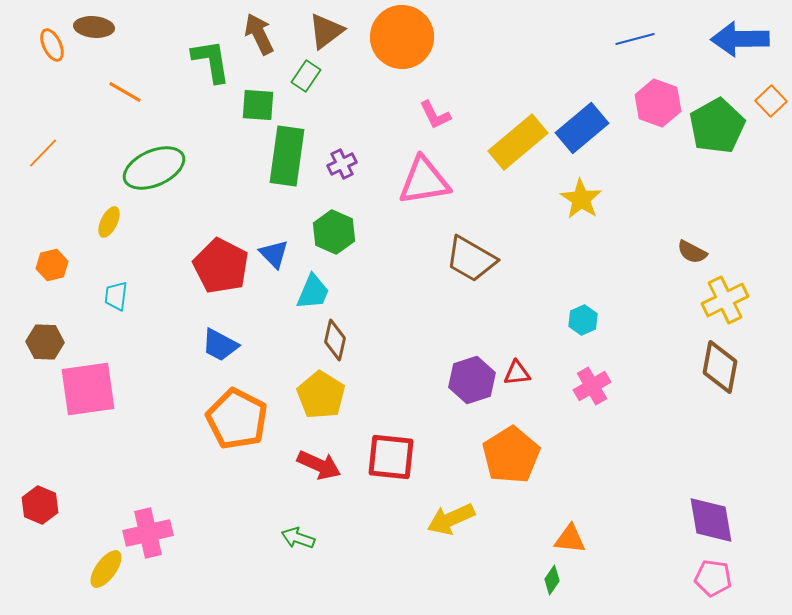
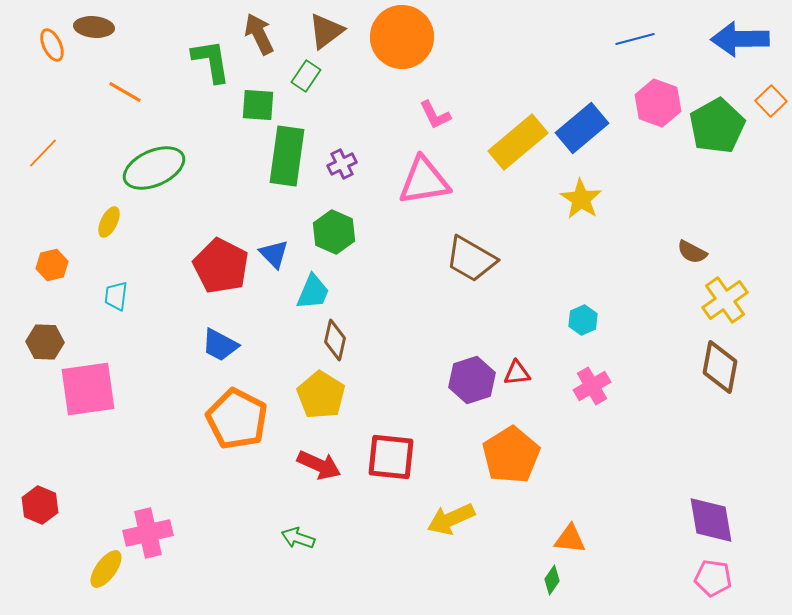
yellow cross at (725, 300): rotated 9 degrees counterclockwise
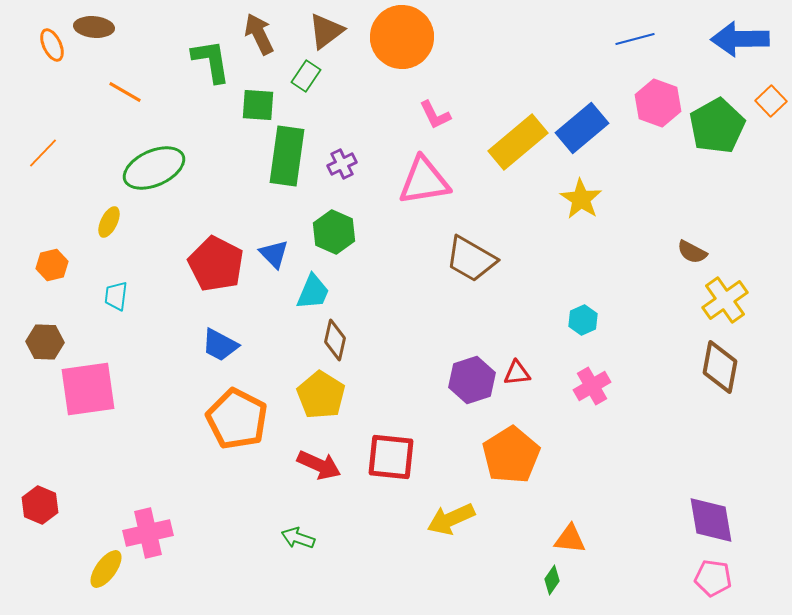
red pentagon at (221, 266): moved 5 px left, 2 px up
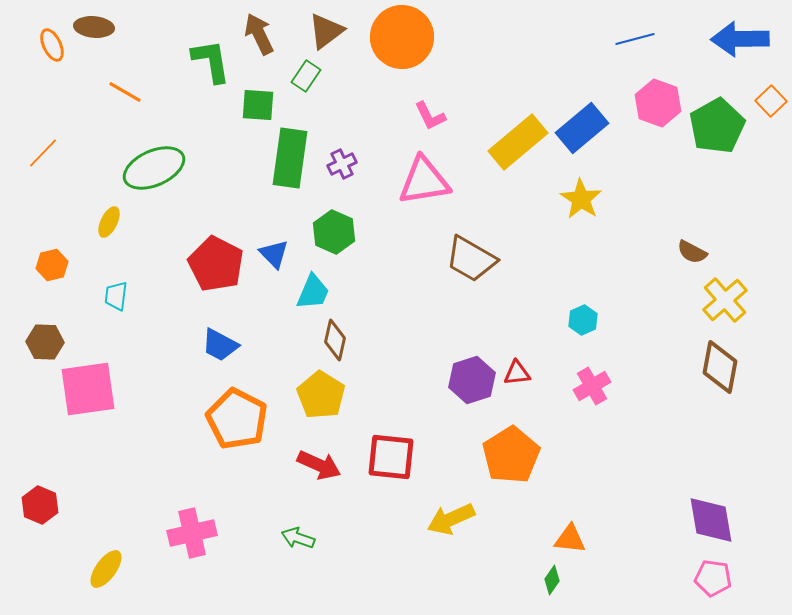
pink L-shape at (435, 115): moved 5 px left, 1 px down
green rectangle at (287, 156): moved 3 px right, 2 px down
yellow cross at (725, 300): rotated 6 degrees counterclockwise
pink cross at (148, 533): moved 44 px right
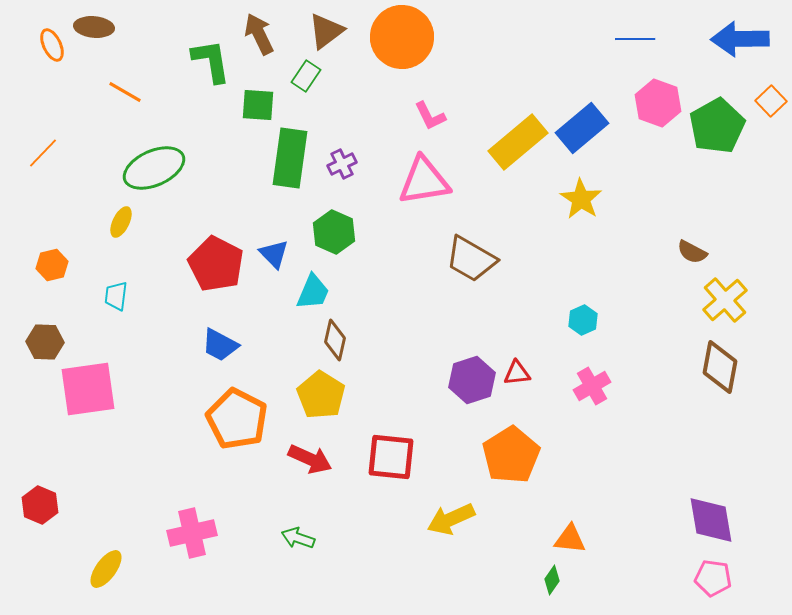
blue line at (635, 39): rotated 15 degrees clockwise
yellow ellipse at (109, 222): moved 12 px right
red arrow at (319, 465): moved 9 px left, 6 px up
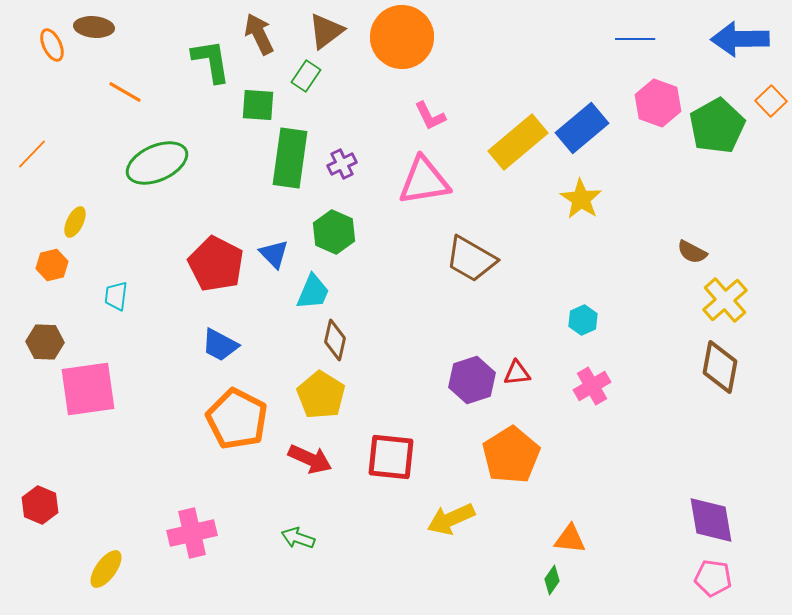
orange line at (43, 153): moved 11 px left, 1 px down
green ellipse at (154, 168): moved 3 px right, 5 px up
yellow ellipse at (121, 222): moved 46 px left
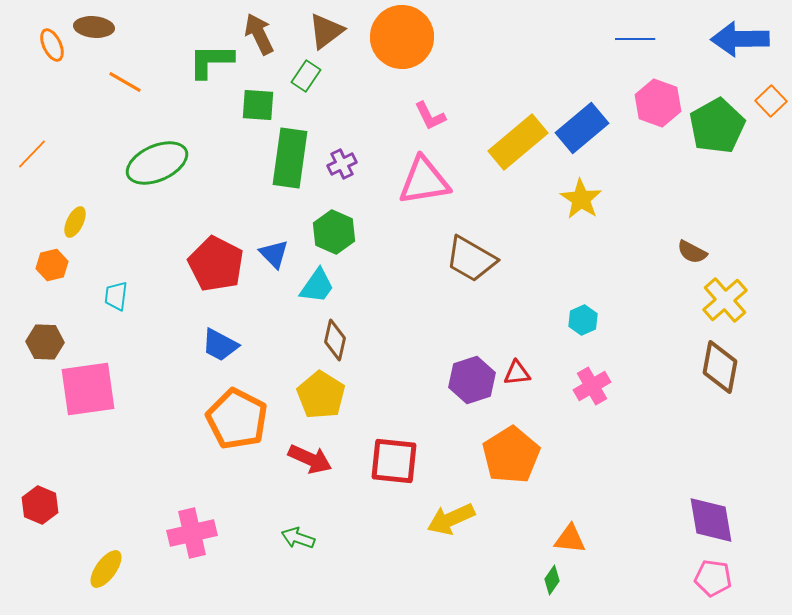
green L-shape at (211, 61): rotated 81 degrees counterclockwise
orange line at (125, 92): moved 10 px up
cyan trapezoid at (313, 292): moved 4 px right, 6 px up; rotated 12 degrees clockwise
red square at (391, 457): moved 3 px right, 4 px down
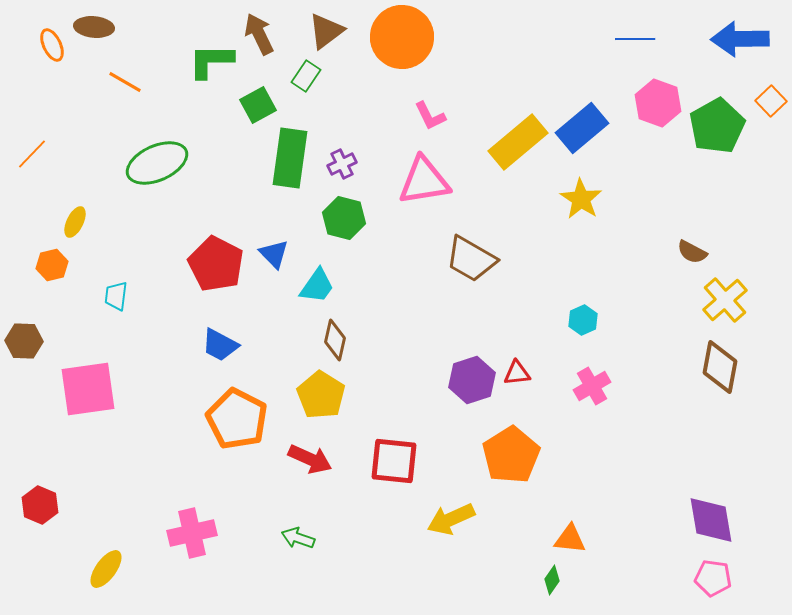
green square at (258, 105): rotated 33 degrees counterclockwise
green hexagon at (334, 232): moved 10 px right, 14 px up; rotated 9 degrees counterclockwise
brown hexagon at (45, 342): moved 21 px left, 1 px up
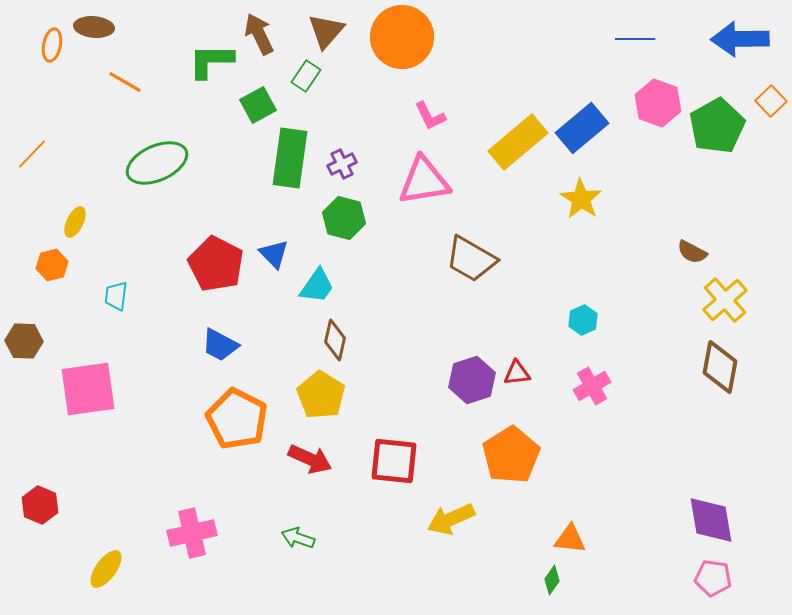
brown triangle at (326, 31): rotated 12 degrees counterclockwise
orange ellipse at (52, 45): rotated 36 degrees clockwise
